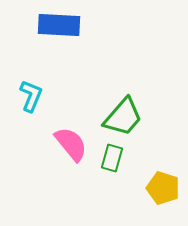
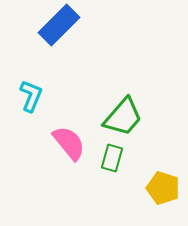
blue rectangle: rotated 48 degrees counterclockwise
pink semicircle: moved 2 px left, 1 px up
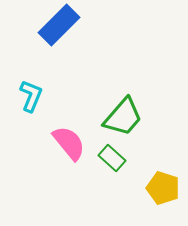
green rectangle: rotated 64 degrees counterclockwise
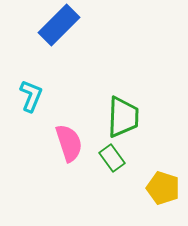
green trapezoid: rotated 39 degrees counterclockwise
pink semicircle: rotated 21 degrees clockwise
green rectangle: rotated 12 degrees clockwise
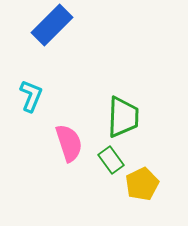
blue rectangle: moved 7 px left
green rectangle: moved 1 px left, 2 px down
yellow pentagon: moved 21 px left, 4 px up; rotated 28 degrees clockwise
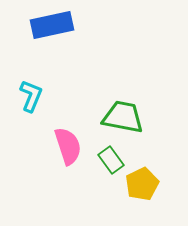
blue rectangle: rotated 33 degrees clockwise
green trapezoid: rotated 81 degrees counterclockwise
pink semicircle: moved 1 px left, 3 px down
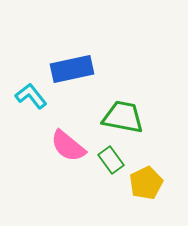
blue rectangle: moved 20 px right, 44 px down
cyan L-shape: rotated 60 degrees counterclockwise
pink semicircle: rotated 147 degrees clockwise
yellow pentagon: moved 4 px right, 1 px up
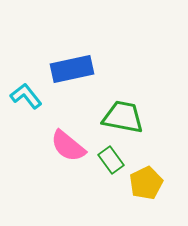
cyan L-shape: moved 5 px left
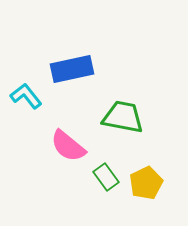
green rectangle: moved 5 px left, 17 px down
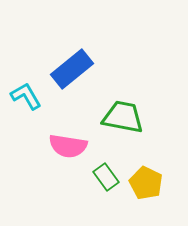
blue rectangle: rotated 27 degrees counterclockwise
cyan L-shape: rotated 8 degrees clockwise
pink semicircle: rotated 30 degrees counterclockwise
yellow pentagon: rotated 20 degrees counterclockwise
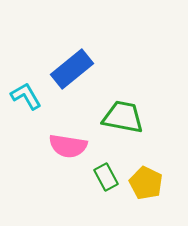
green rectangle: rotated 8 degrees clockwise
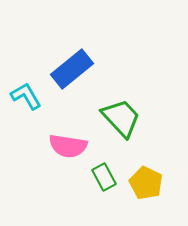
green trapezoid: moved 2 px left, 1 px down; rotated 36 degrees clockwise
green rectangle: moved 2 px left
